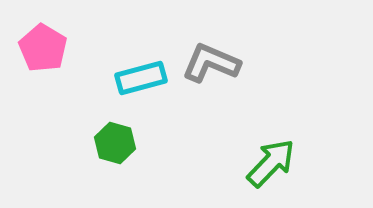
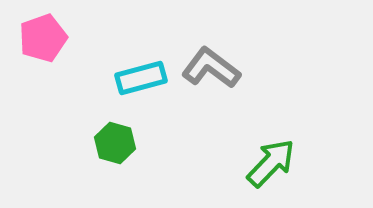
pink pentagon: moved 10 px up; rotated 21 degrees clockwise
gray L-shape: moved 5 px down; rotated 14 degrees clockwise
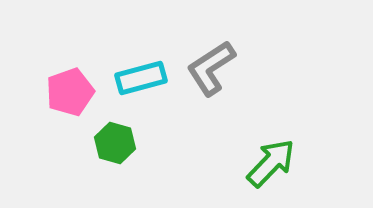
pink pentagon: moved 27 px right, 54 px down
gray L-shape: rotated 70 degrees counterclockwise
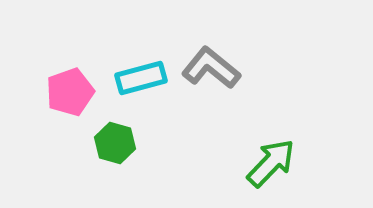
gray L-shape: rotated 72 degrees clockwise
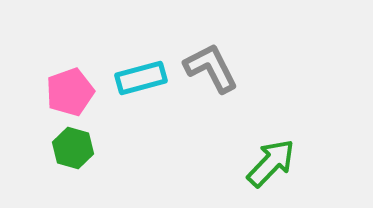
gray L-shape: rotated 24 degrees clockwise
green hexagon: moved 42 px left, 5 px down
